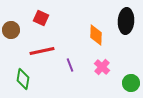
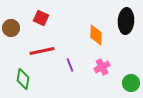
brown circle: moved 2 px up
pink cross: rotated 21 degrees clockwise
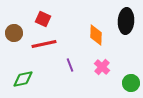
red square: moved 2 px right, 1 px down
brown circle: moved 3 px right, 5 px down
red line: moved 2 px right, 7 px up
pink cross: rotated 21 degrees counterclockwise
green diamond: rotated 70 degrees clockwise
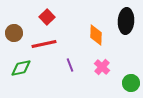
red square: moved 4 px right, 2 px up; rotated 21 degrees clockwise
green diamond: moved 2 px left, 11 px up
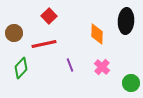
red square: moved 2 px right, 1 px up
orange diamond: moved 1 px right, 1 px up
green diamond: rotated 35 degrees counterclockwise
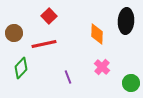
purple line: moved 2 px left, 12 px down
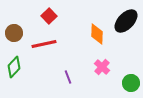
black ellipse: rotated 40 degrees clockwise
green diamond: moved 7 px left, 1 px up
